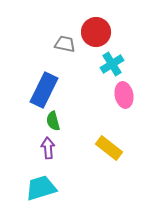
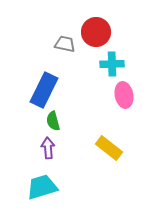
cyan cross: rotated 30 degrees clockwise
cyan trapezoid: moved 1 px right, 1 px up
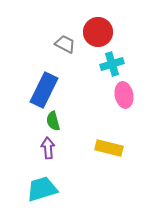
red circle: moved 2 px right
gray trapezoid: rotated 15 degrees clockwise
cyan cross: rotated 15 degrees counterclockwise
yellow rectangle: rotated 24 degrees counterclockwise
cyan trapezoid: moved 2 px down
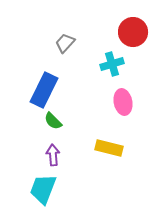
red circle: moved 35 px right
gray trapezoid: moved 1 px up; rotated 75 degrees counterclockwise
pink ellipse: moved 1 px left, 7 px down
green semicircle: rotated 30 degrees counterclockwise
purple arrow: moved 5 px right, 7 px down
cyan trapezoid: moved 1 px right; rotated 52 degrees counterclockwise
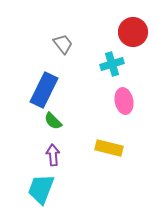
gray trapezoid: moved 2 px left, 1 px down; rotated 100 degrees clockwise
pink ellipse: moved 1 px right, 1 px up
cyan trapezoid: moved 2 px left
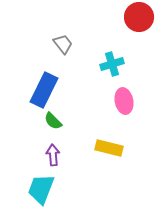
red circle: moved 6 px right, 15 px up
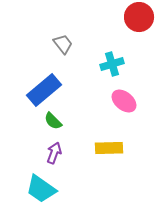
blue rectangle: rotated 24 degrees clockwise
pink ellipse: rotated 40 degrees counterclockwise
yellow rectangle: rotated 16 degrees counterclockwise
purple arrow: moved 1 px right, 2 px up; rotated 25 degrees clockwise
cyan trapezoid: rotated 76 degrees counterclockwise
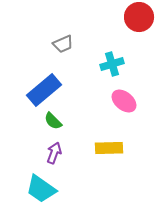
gray trapezoid: rotated 105 degrees clockwise
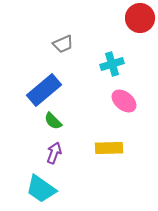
red circle: moved 1 px right, 1 px down
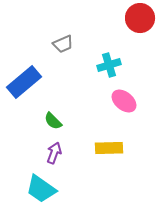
cyan cross: moved 3 px left, 1 px down
blue rectangle: moved 20 px left, 8 px up
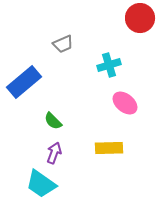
pink ellipse: moved 1 px right, 2 px down
cyan trapezoid: moved 5 px up
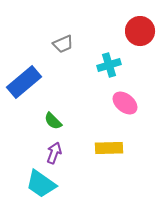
red circle: moved 13 px down
